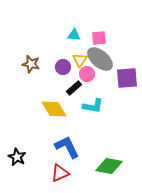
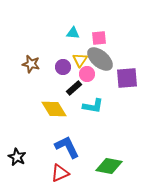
cyan triangle: moved 1 px left, 2 px up
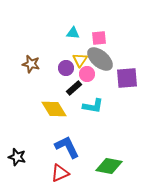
purple circle: moved 3 px right, 1 px down
black star: rotated 12 degrees counterclockwise
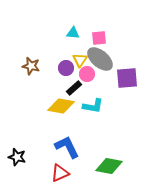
brown star: moved 2 px down
yellow diamond: moved 7 px right, 3 px up; rotated 48 degrees counterclockwise
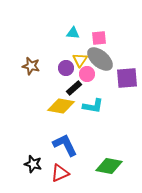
blue L-shape: moved 2 px left, 2 px up
black star: moved 16 px right, 7 px down
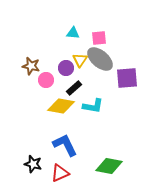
pink circle: moved 41 px left, 6 px down
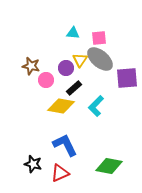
cyan L-shape: moved 3 px right; rotated 125 degrees clockwise
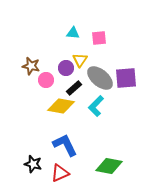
gray ellipse: moved 19 px down
purple square: moved 1 px left
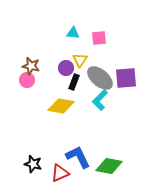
pink circle: moved 19 px left
black rectangle: moved 6 px up; rotated 28 degrees counterclockwise
cyan L-shape: moved 4 px right, 6 px up
blue L-shape: moved 13 px right, 12 px down
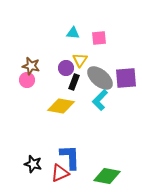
blue L-shape: moved 8 px left; rotated 24 degrees clockwise
green diamond: moved 2 px left, 10 px down
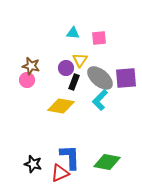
green diamond: moved 14 px up
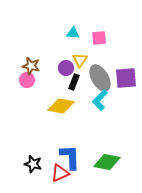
gray ellipse: rotated 20 degrees clockwise
